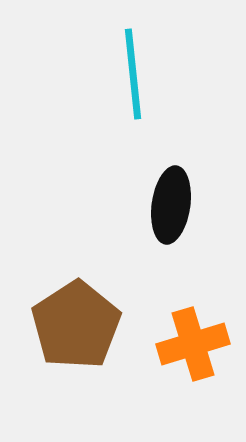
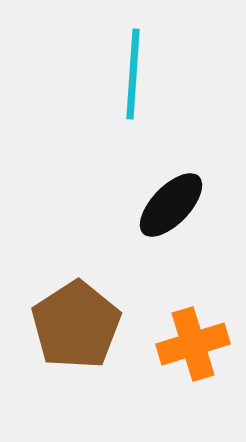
cyan line: rotated 10 degrees clockwise
black ellipse: rotated 36 degrees clockwise
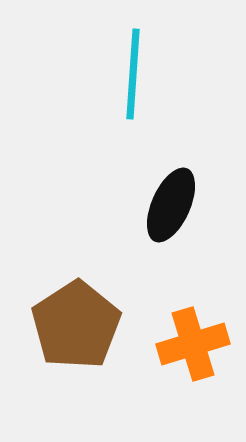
black ellipse: rotated 20 degrees counterclockwise
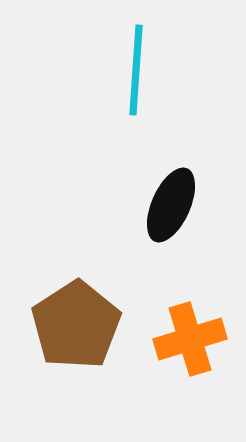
cyan line: moved 3 px right, 4 px up
orange cross: moved 3 px left, 5 px up
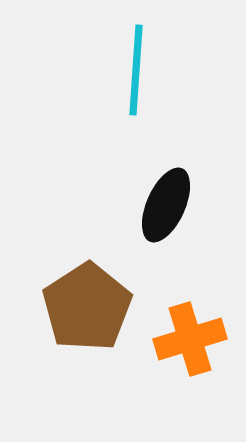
black ellipse: moved 5 px left
brown pentagon: moved 11 px right, 18 px up
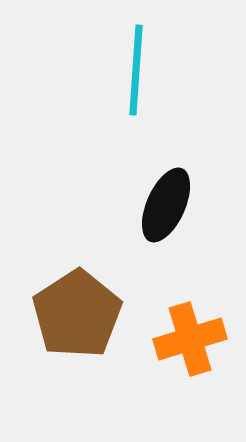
brown pentagon: moved 10 px left, 7 px down
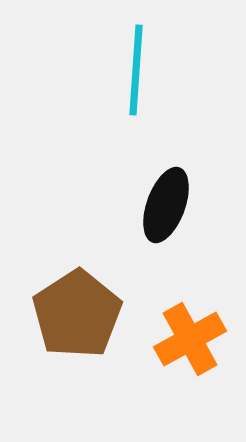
black ellipse: rotated 4 degrees counterclockwise
orange cross: rotated 12 degrees counterclockwise
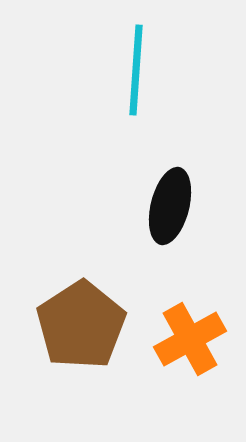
black ellipse: moved 4 px right, 1 px down; rotated 6 degrees counterclockwise
brown pentagon: moved 4 px right, 11 px down
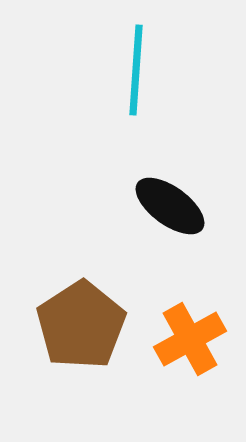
black ellipse: rotated 68 degrees counterclockwise
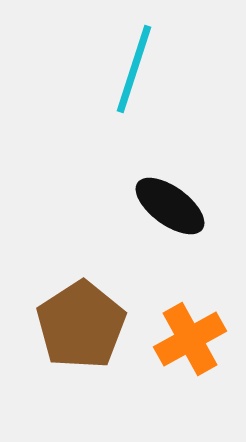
cyan line: moved 2 px left, 1 px up; rotated 14 degrees clockwise
